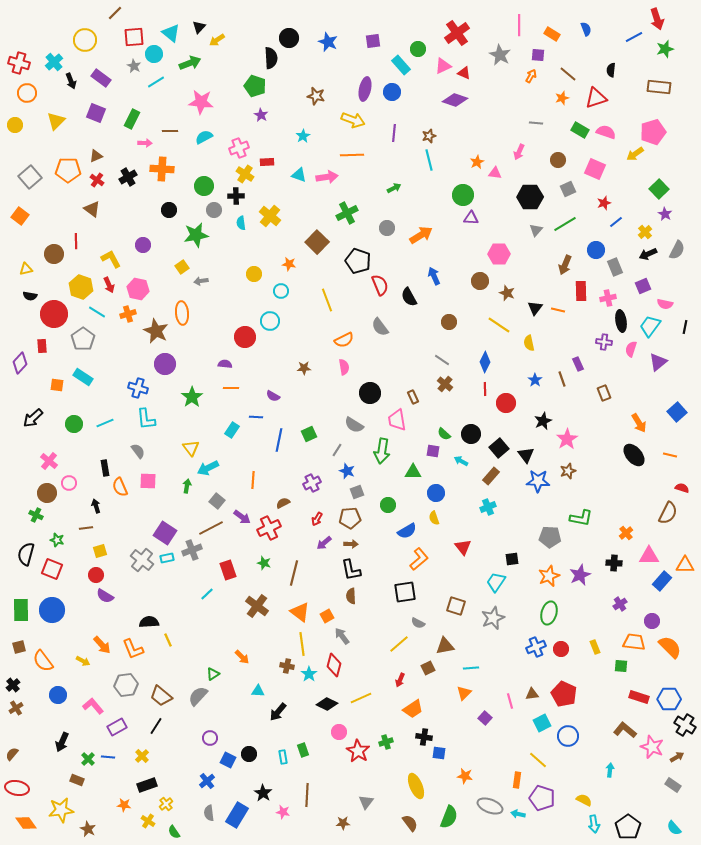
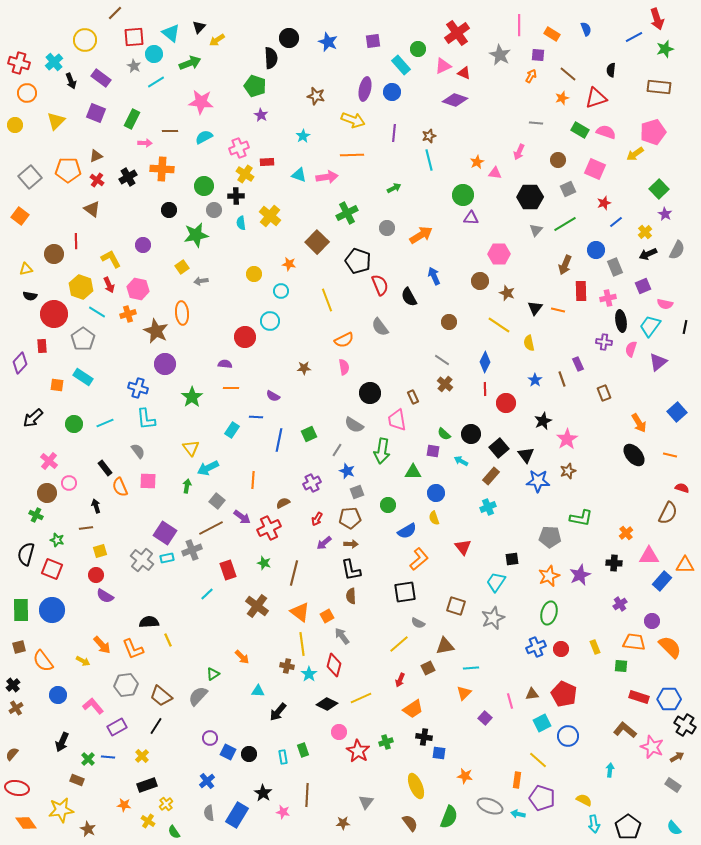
black rectangle at (105, 468): rotated 28 degrees counterclockwise
blue square at (228, 760): moved 8 px up
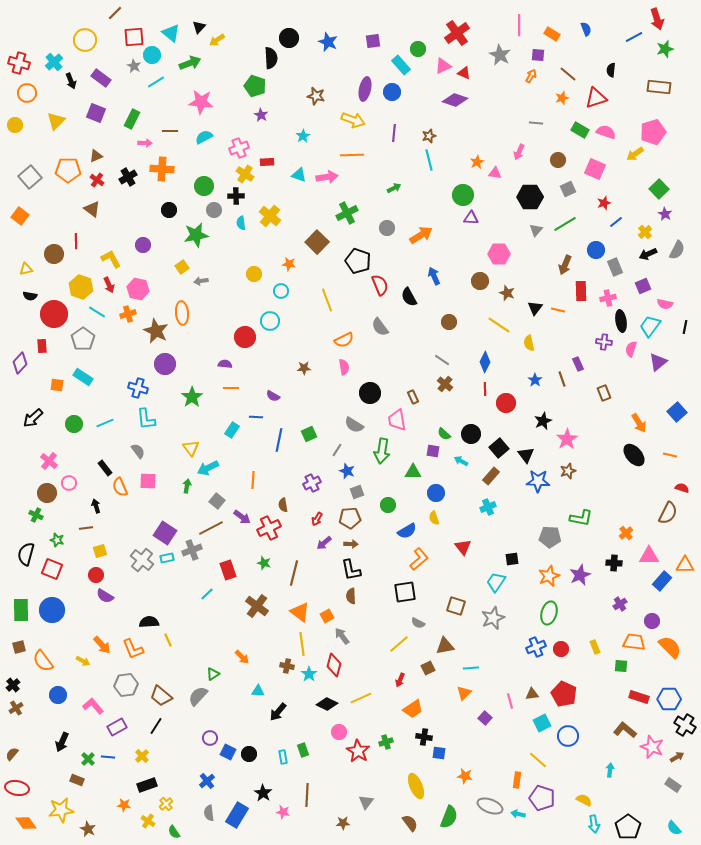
cyan circle at (154, 54): moved 2 px left, 1 px down
brown semicircle at (283, 503): moved 2 px down; rotated 72 degrees counterclockwise
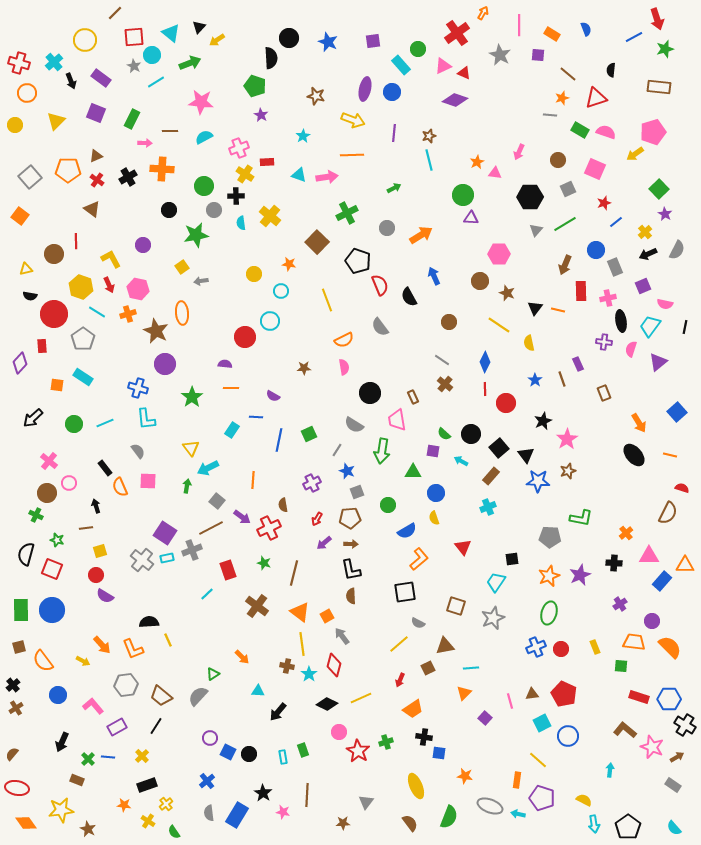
orange arrow at (531, 76): moved 48 px left, 63 px up
gray line at (536, 123): moved 14 px right, 8 px up
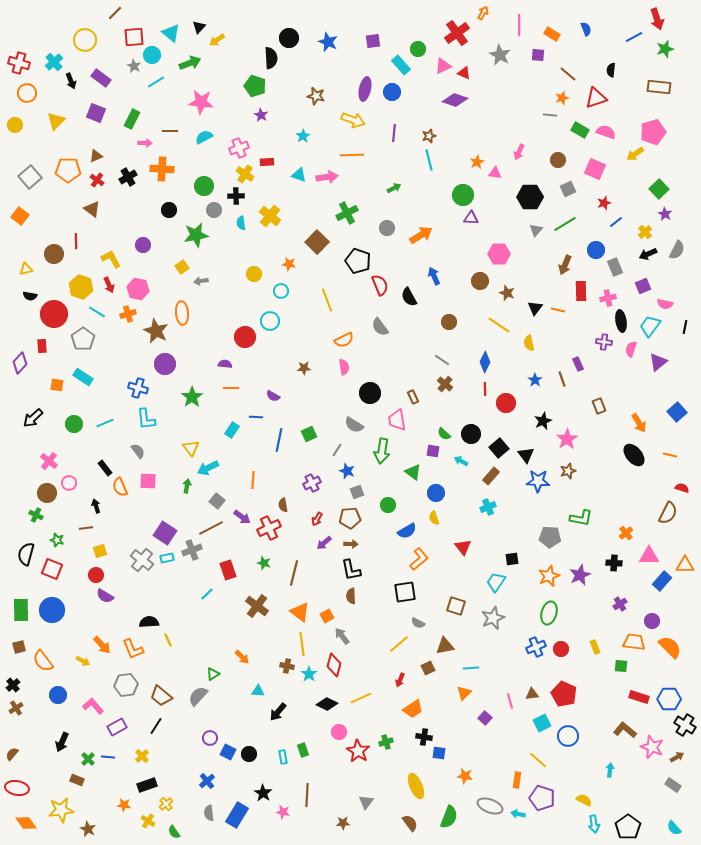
brown rectangle at (604, 393): moved 5 px left, 13 px down
green triangle at (413, 472): rotated 36 degrees clockwise
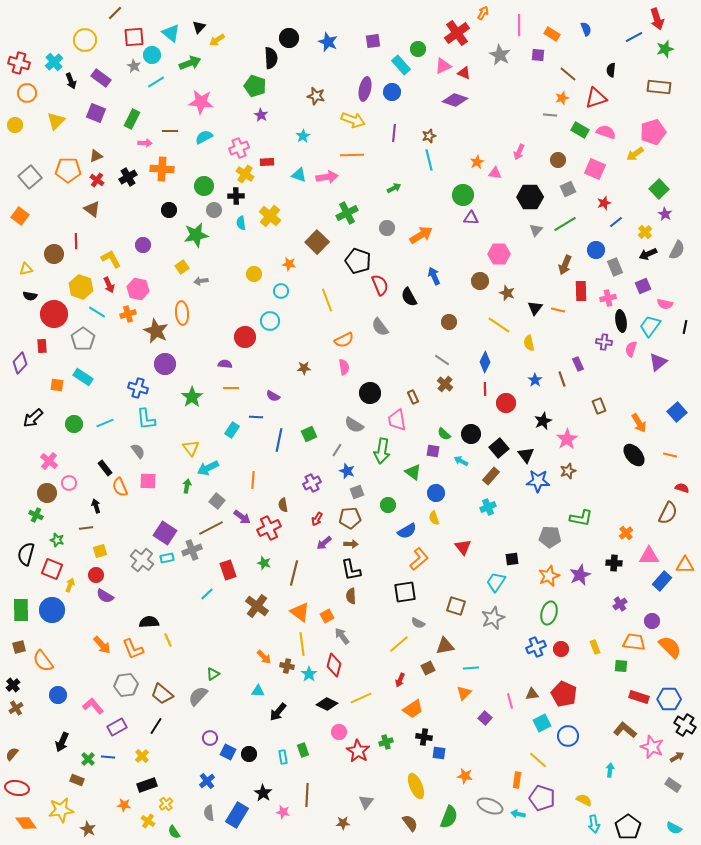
orange arrow at (242, 657): moved 22 px right
yellow arrow at (83, 661): moved 13 px left, 76 px up; rotated 96 degrees counterclockwise
brown trapezoid at (161, 696): moved 1 px right, 2 px up
cyan semicircle at (674, 828): rotated 21 degrees counterclockwise
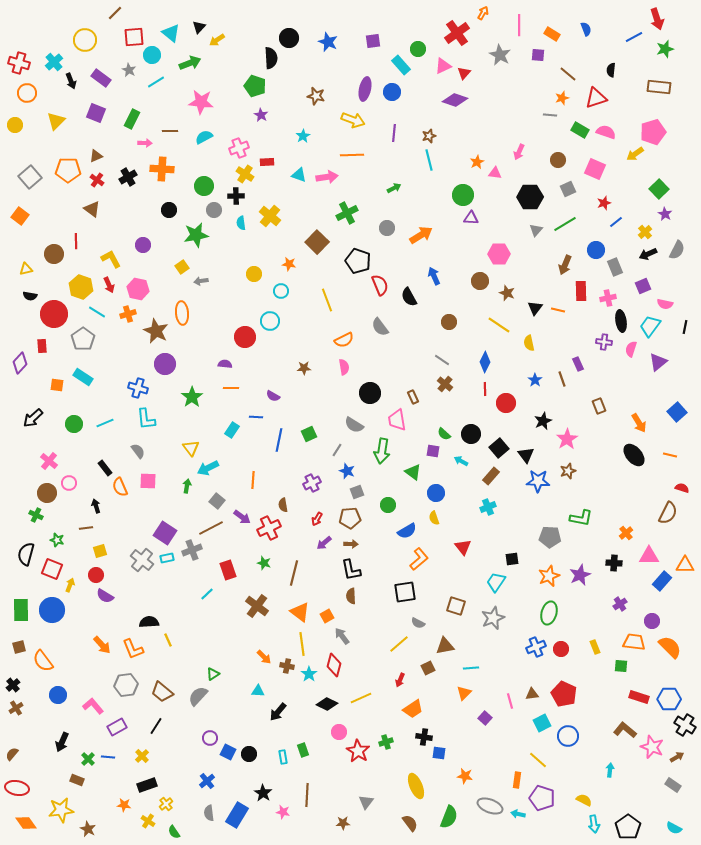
gray star at (134, 66): moved 5 px left, 4 px down
red triangle at (464, 73): rotated 48 degrees clockwise
brown trapezoid at (162, 694): moved 2 px up
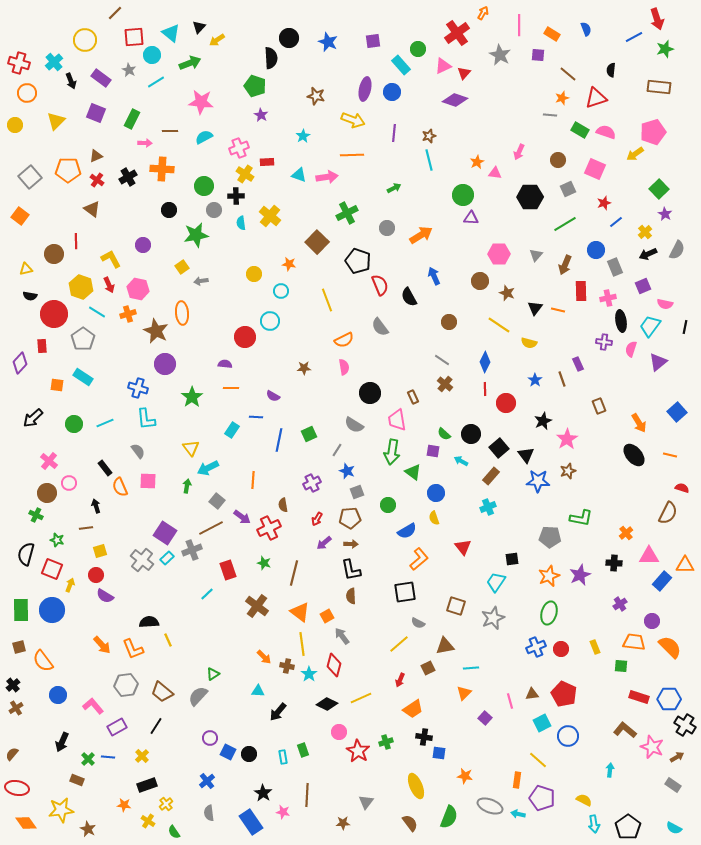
gray triangle at (536, 230): moved 25 px down
yellow semicircle at (529, 343): rotated 63 degrees counterclockwise
green arrow at (382, 451): moved 10 px right, 1 px down
cyan rectangle at (167, 558): rotated 32 degrees counterclockwise
blue rectangle at (237, 815): moved 14 px right, 7 px down; rotated 65 degrees counterclockwise
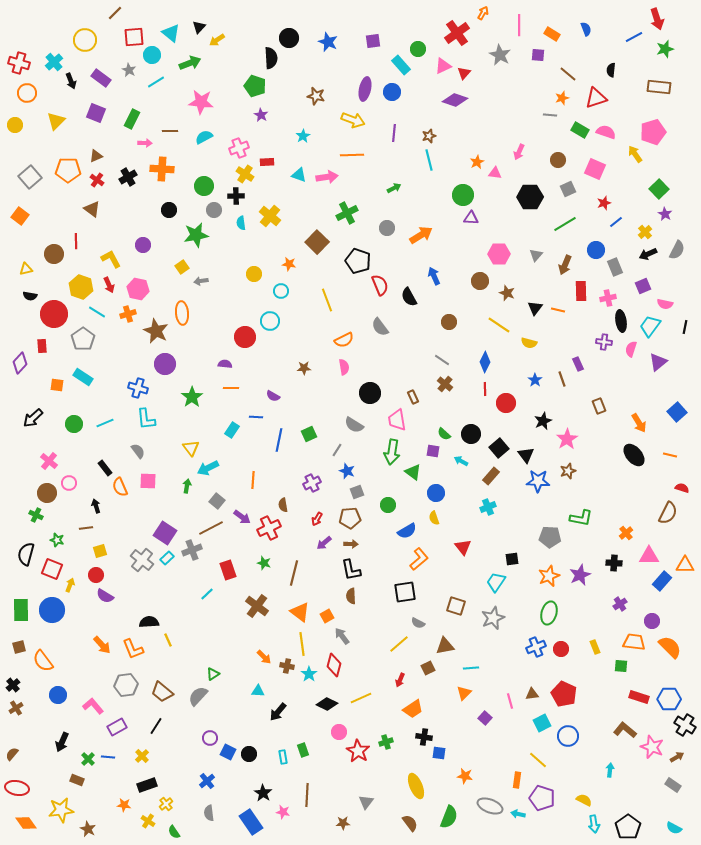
yellow arrow at (635, 154): rotated 90 degrees clockwise
